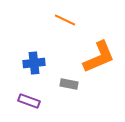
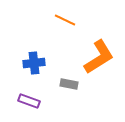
orange L-shape: rotated 9 degrees counterclockwise
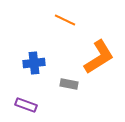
purple rectangle: moved 3 px left, 4 px down
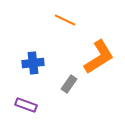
blue cross: moved 1 px left
gray rectangle: rotated 66 degrees counterclockwise
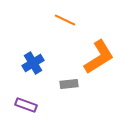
blue cross: rotated 25 degrees counterclockwise
gray rectangle: rotated 48 degrees clockwise
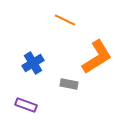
orange L-shape: moved 2 px left
gray rectangle: rotated 18 degrees clockwise
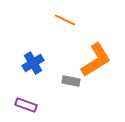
orange L-shape: moved 1 px left, 3 px down
gray rectangle: moved 2 px right, 3 px up
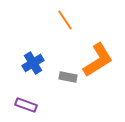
orange line: rotated 30 degrees clockwise
orange L-shape: moved 2 px right
gray rectangle: moved 3 px left, 4 px up
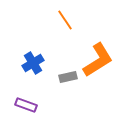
gray rectangle: rotated 24 degrees counterclockwise
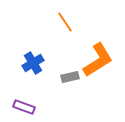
orange line: moved 2 px down
gray rectangle: moved 2 px right
purple rectangle: moved 2 px left, 2 px down
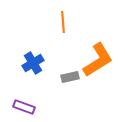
orange line: moved 2 px left; rotated 30 degrees clockwise
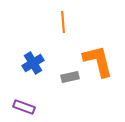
orange L-shape: moved 1 px down; rotated 72 degrees counterclockwise
